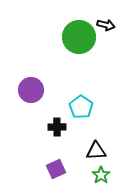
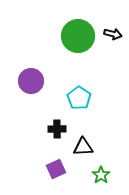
black arrow: moved 7 px right, 9 px down
green circle: moved 1 px left, 1 px up
purple circle: moved 9 px up
cyan pentagon: moved 2 px left, 9 px up
black cross: moved 2 px down
black triangle: moved 13 px left, 4 px up
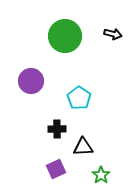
green circle: moved 13 px left
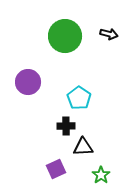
black arrow: moved 4 px left
purple circle: moved 3 px left, 1 px down
black cross: moved 9 px right, 3 px up
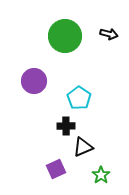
purple circle: moved 6 px right, 1 px up
black triangle: rotated 20 degrees counterclockwise
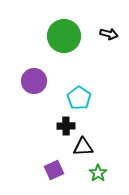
green circle: moved 1 px left
black triangle: rotated 20 degrees clockwise
purple square: moved 2 px left, 1 px down
green star: moved 3 px left, 2 px up
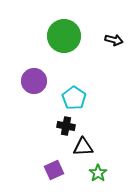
black arrow: moved 5 px right, 6 px down
cyan pentagon: moved 5 px left
black cross: rotated 12 degrees clockwise
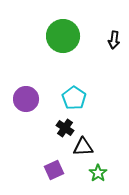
green circle: moved 1 px left
black arrow: rotated 84 degrees clockwise
purple circle: moved 8 px left, 18 px down
black cross: moved 1 px left, 2 px down; rotated 24 degrees clockwise
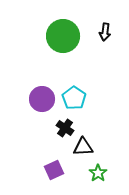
black arrow: moved 9 px left, 8 px up
purple circle: moved 16 px right
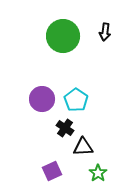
cyan pentagon: moved 2 px right, 2 px down
purple square: moved 2 px left, 1 px down
